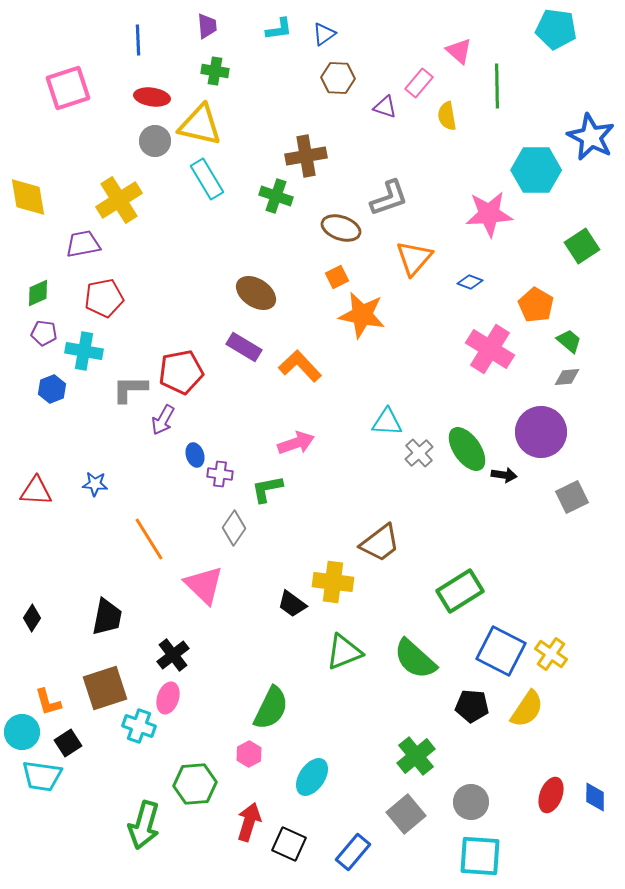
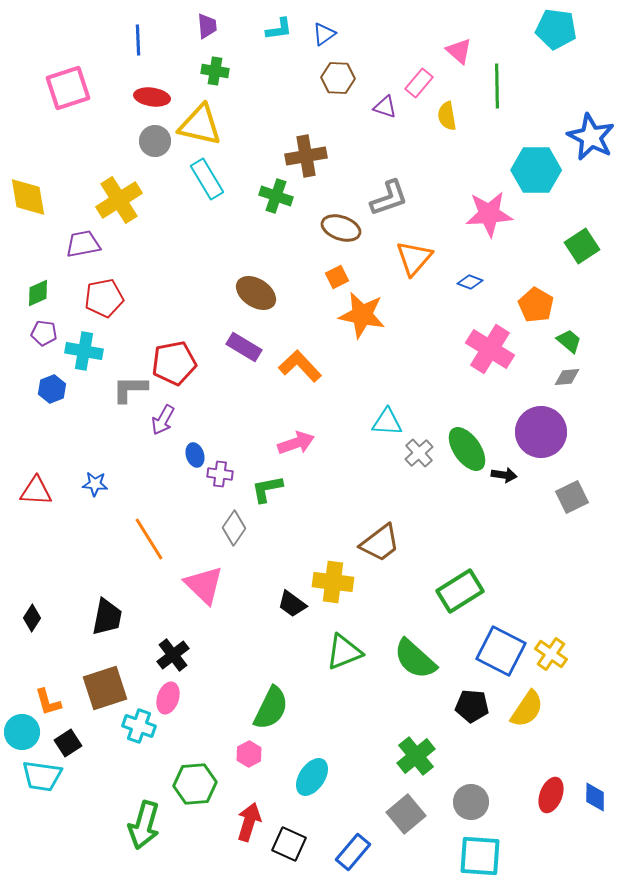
red pentagon at (181, 372): moved 7 px left, 9 px up
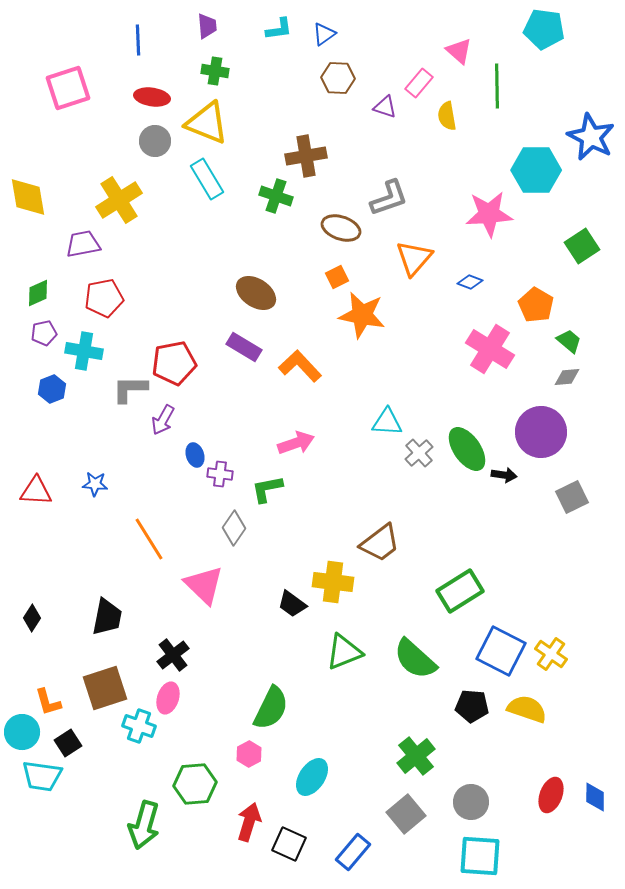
cyan pentagon at (556, 29): moved 12 px left
yellow triangle at (200, 125): moved 7 px right, 2 px up; rotated 9 degrees clockwise
purple pentagon at (44, 333): rotated 20 degrees counterclockwise
yellow semicircle at (527, 709): rotated 105 degrees counterclockwise
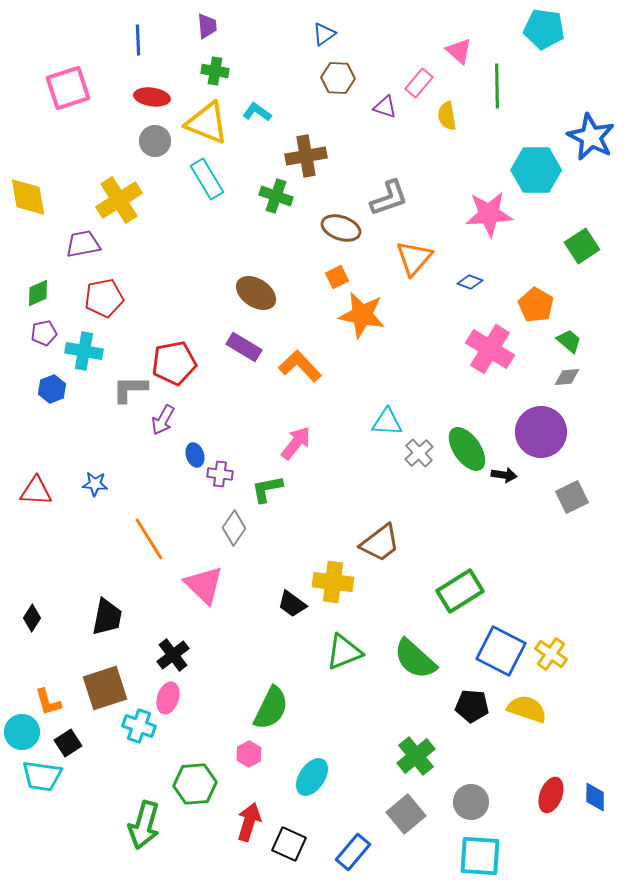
cyan L-shape at (279, 29): moved 22 px left, 83 px down; rotated 136 degrees counterclockwise
pink arrow at (296, 443): rotated 33 degrees counterclockwise
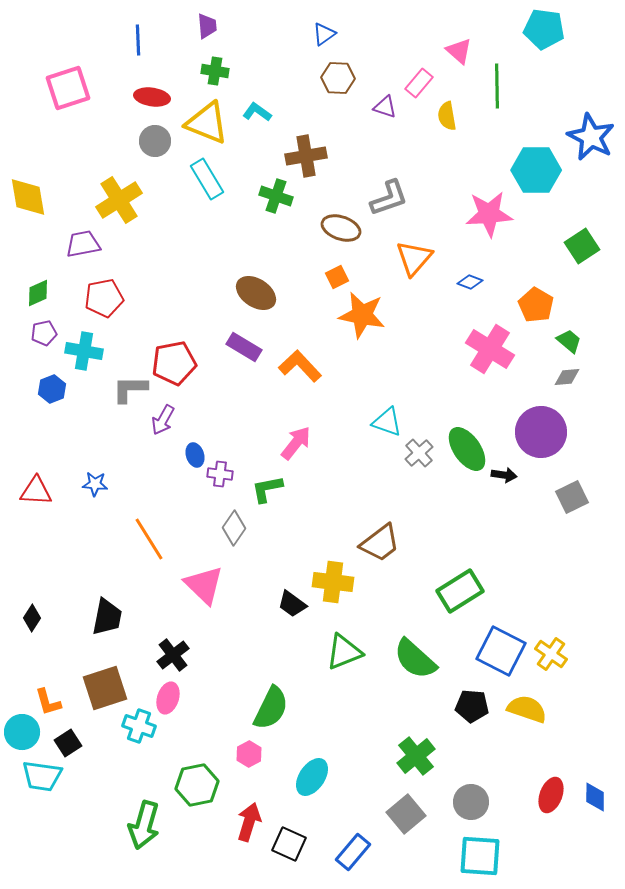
cyan triangle at (387, 422): rotated 16 degrees clockwise
green hexagon at (195, 784): moved 2 px right, 1 px down; rotated 6 degrees counterclockwise
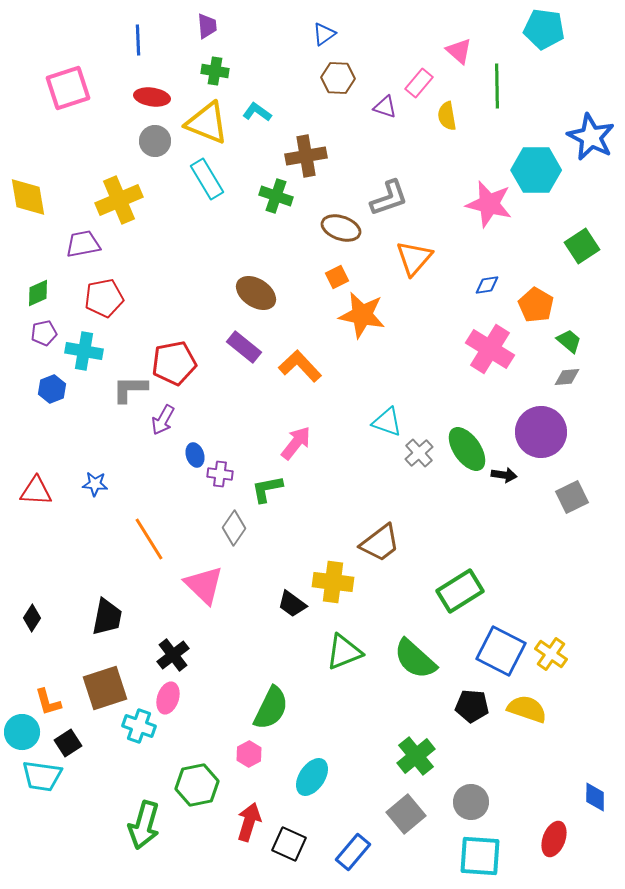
yellow cross at (119, 200): rotated 9 degrees clockwise
pink star at (489, 214): moved 10 px up; rotated 18 degrees clockwise
blue diamond at (470, 282): moved 17 px right, 3 px down; rotated 30 degrees counterclockwise
purple rectangle at (244, 347): rotated 8 degrees clockwise
red ellipse at (551, 795): moved 3 px right, 44 px down
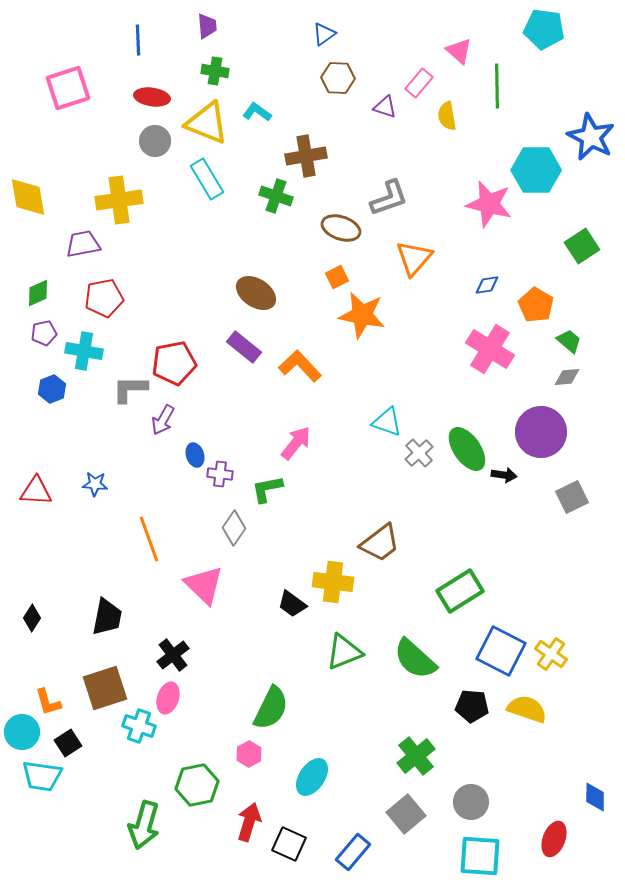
yellow cross at (119, 200): rotated 15 degrees clockwise
orange line at (149, 539): rotated 12 degrees clockwise
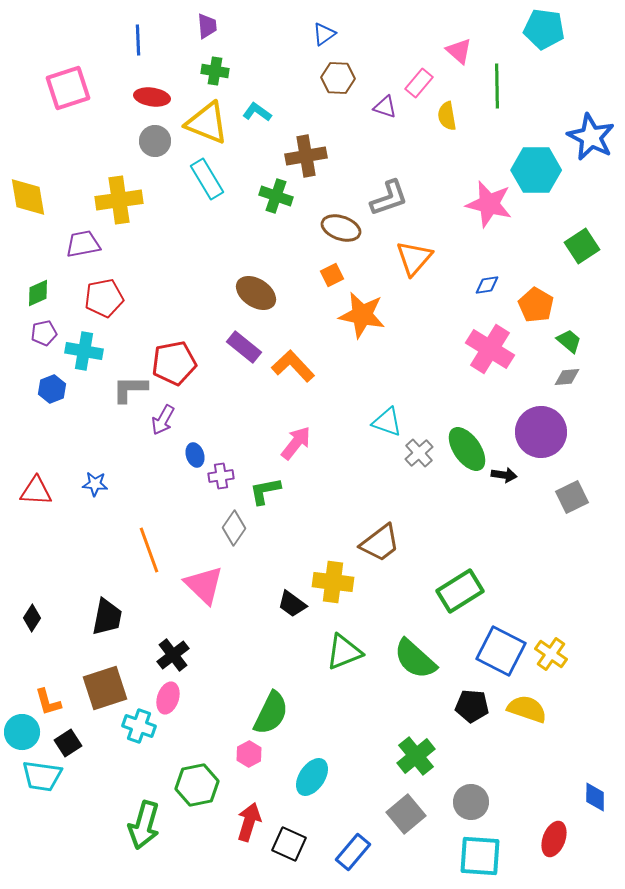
orange square at (337, 277): moved 5 px left, 2 px up
orange L-shape at (300, 366): moved 7 px left
purple cross at (220, 474): moved 1 px right, 2 px down; rotated 15 degrees counterclockwise
green L-shape at (267, 489): moved 2 px left, 2 px down
orange line at (149, 539): moved 11 px down
green semicircle at (271, 708): moved 5 px down
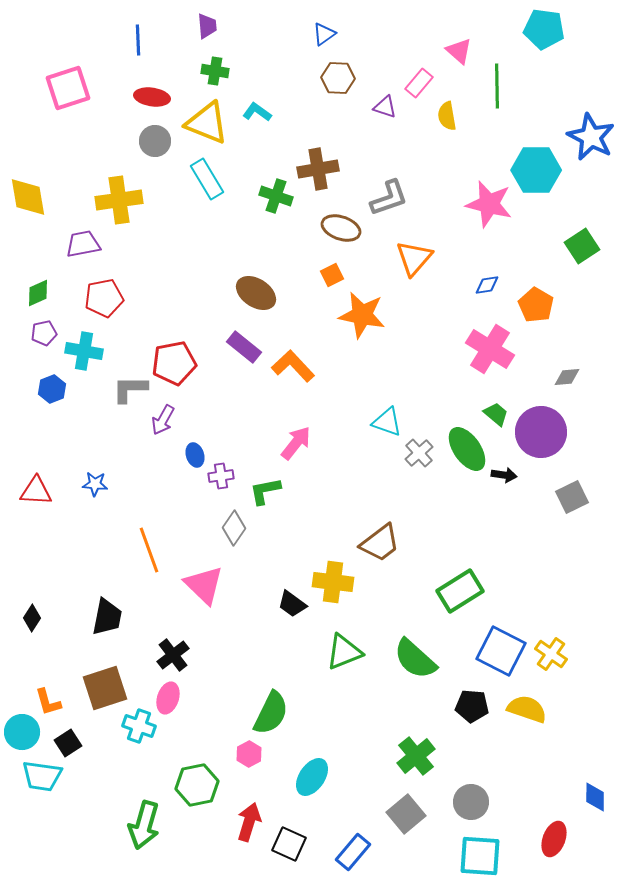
brown cross at (306, 156): moved 12 px right, 13 px down
green trapezoid at (569, 341): moved 73 px left, 73 px down
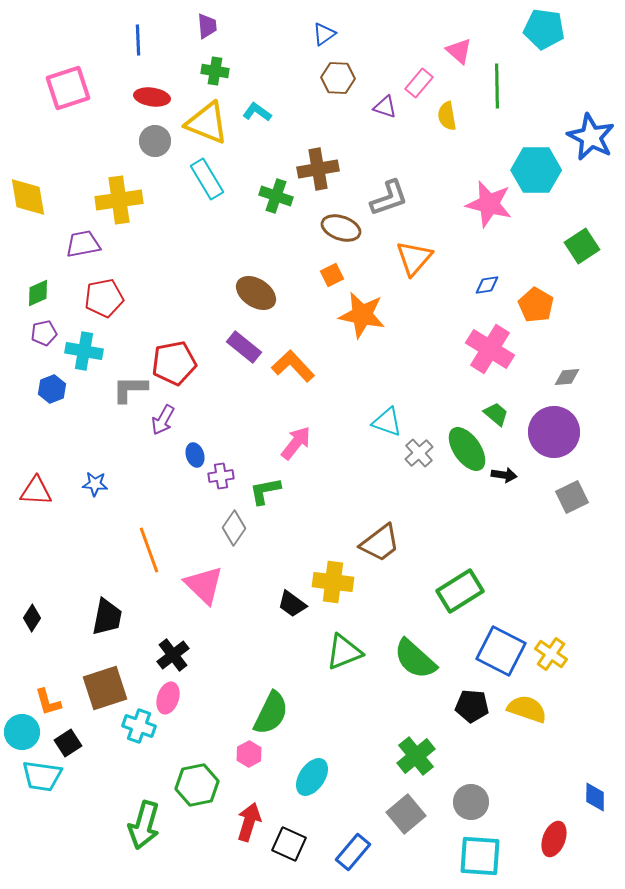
purple circle at (541, 432): moved 13 px right
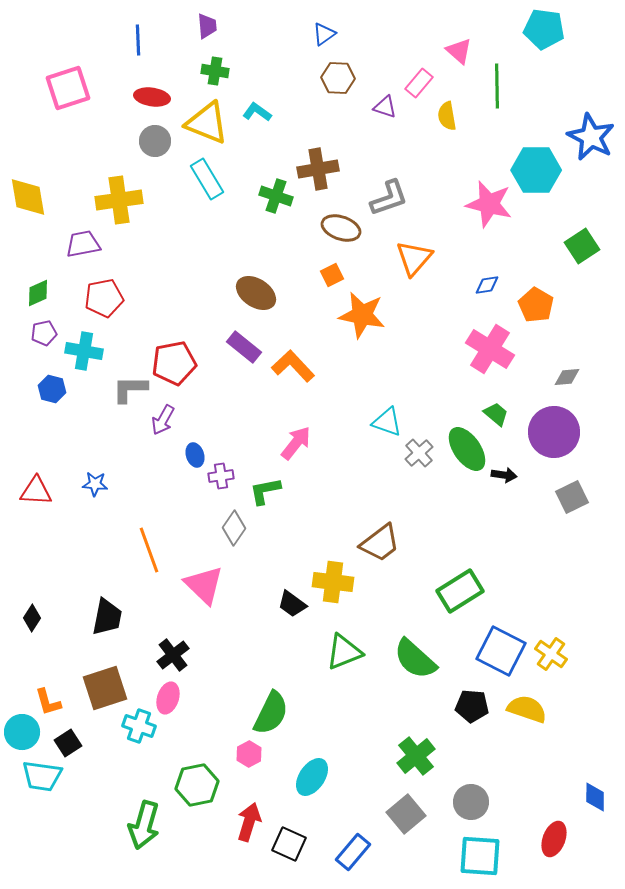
blue hexagon at (52, 389): rotated 24 degrees counterclockwise
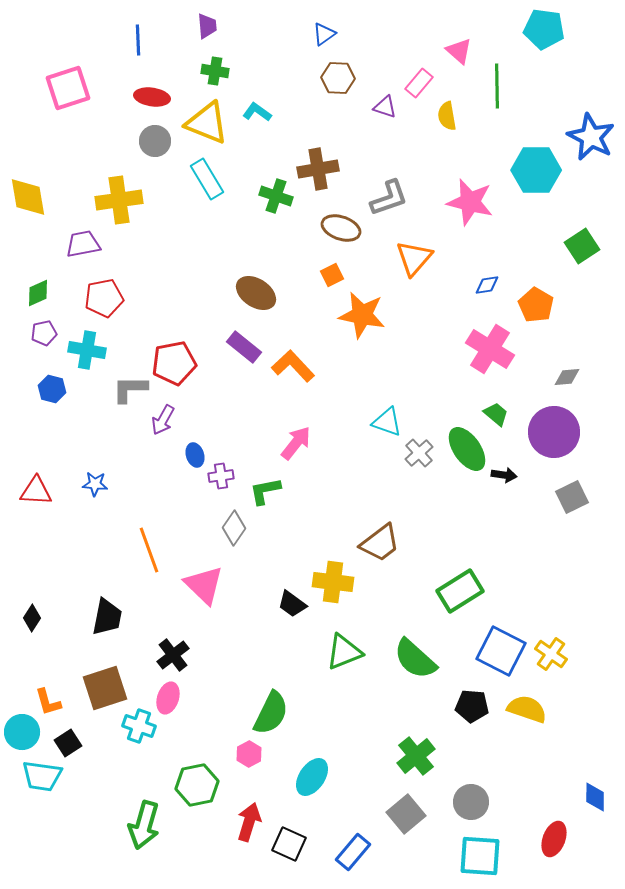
pink star at (489, 204): moved 19 px left, 2 px up
cyan cross at (84, 351): moved 3 px right, 1 px up
